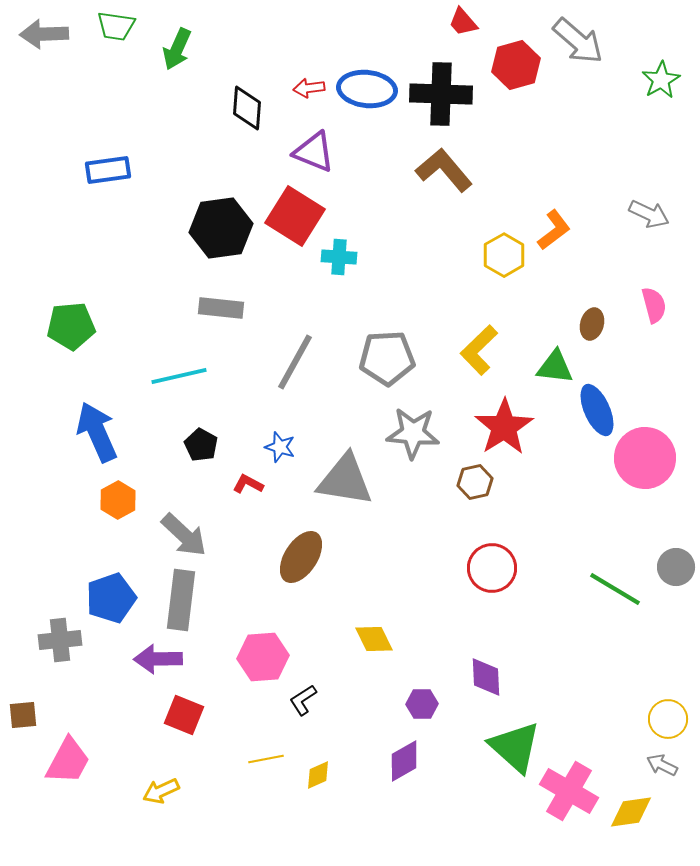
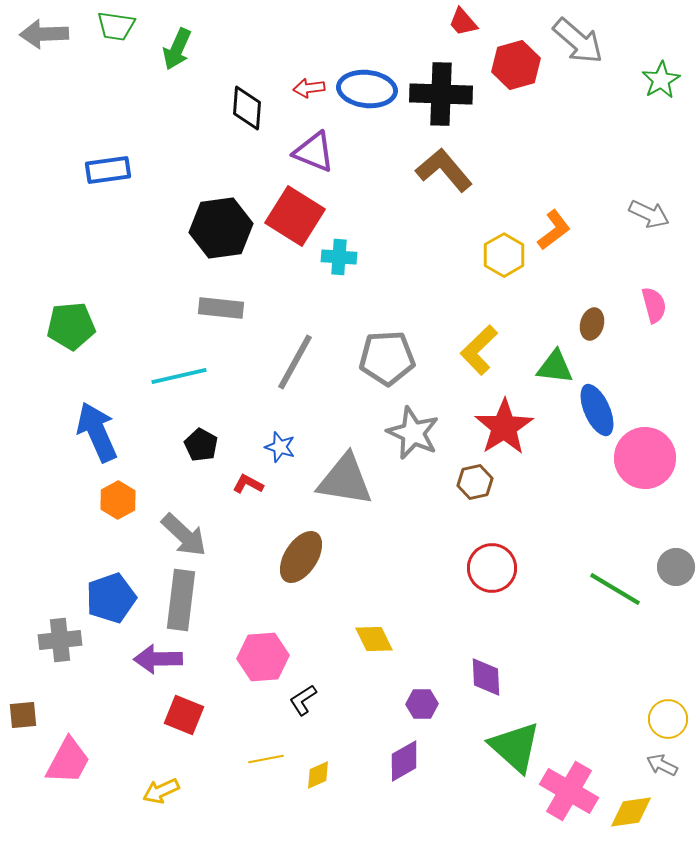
gray star at (413, 433): rotated 20 degrees clockwise
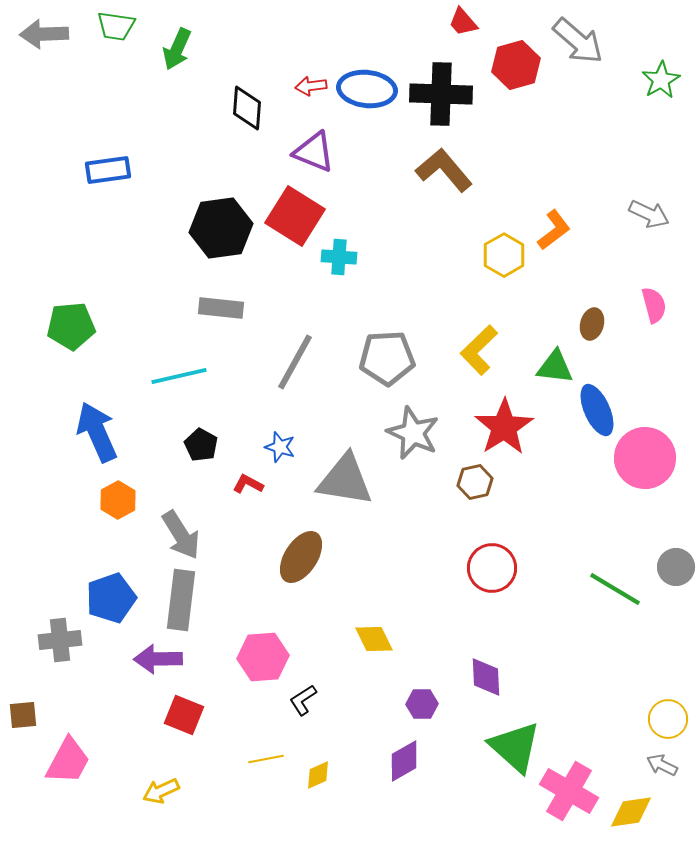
red arrow at (309, 88): moved 2 px right, 2 px up
gray arrow at (184, 535): moved 3 px left; rotated 15 degrees clockwise
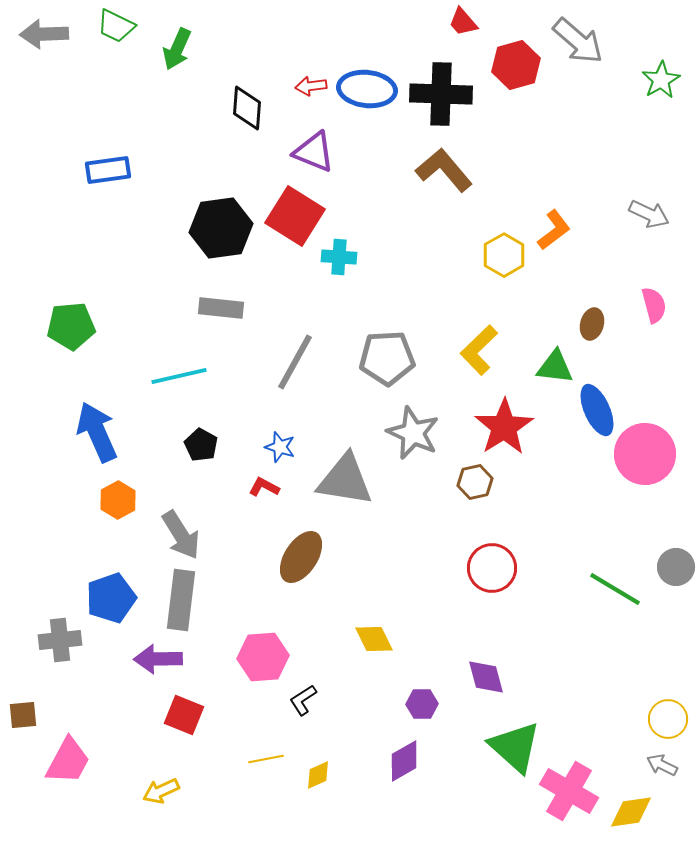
green trapezoid at (116, 26): rotated 18 degrees clockwise
pink circle at (645, 458): moved 4 px up
red L-shape at (248, 484): moved 16 px right, 3 px down
purple diamond at (486, 677): rotated 12 degrees counterclockwise
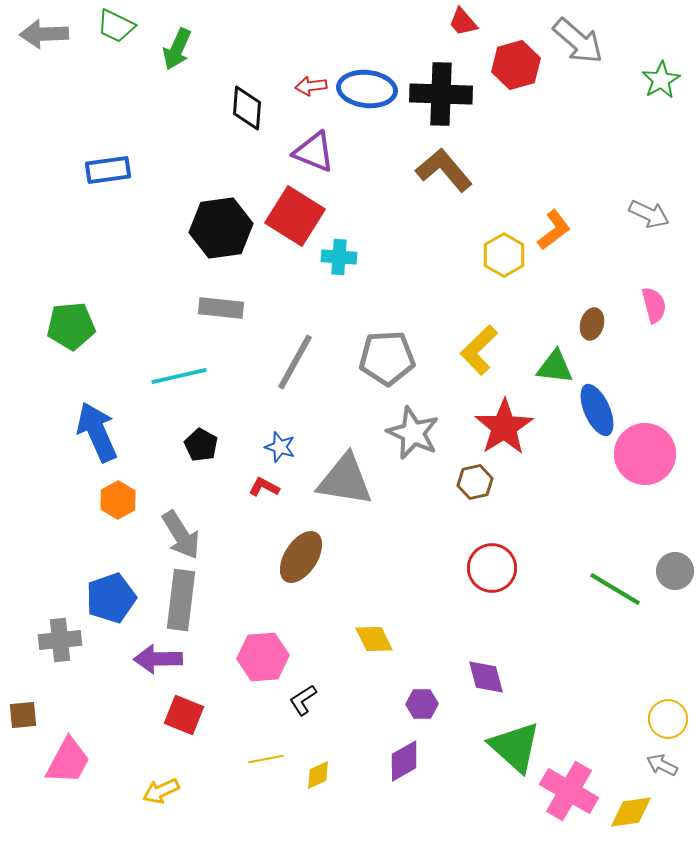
gray circle at (676, 567): moved 1 px left, 4 px down
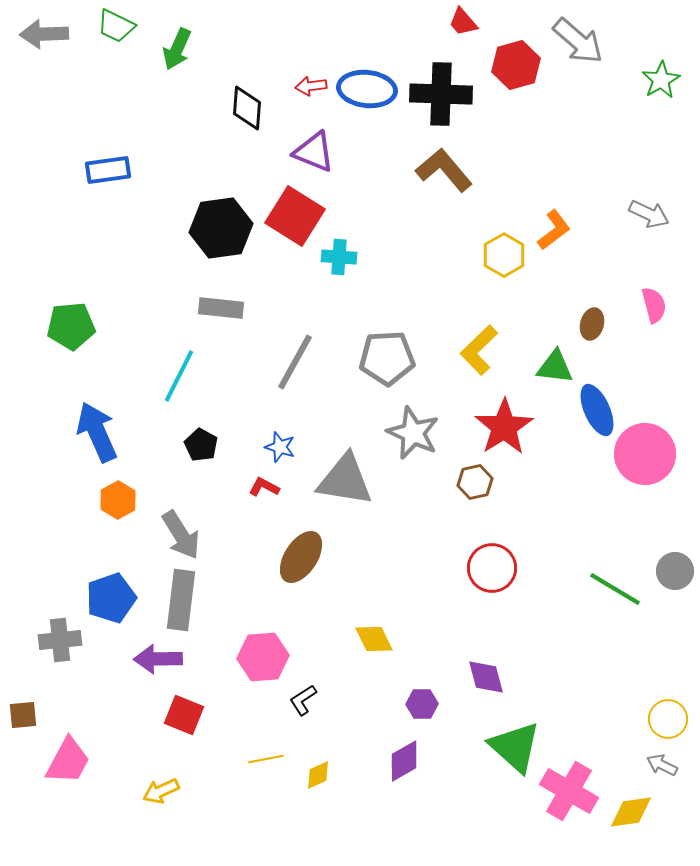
cyan line at (179, 376): rotated 50 degrees counterclockwise
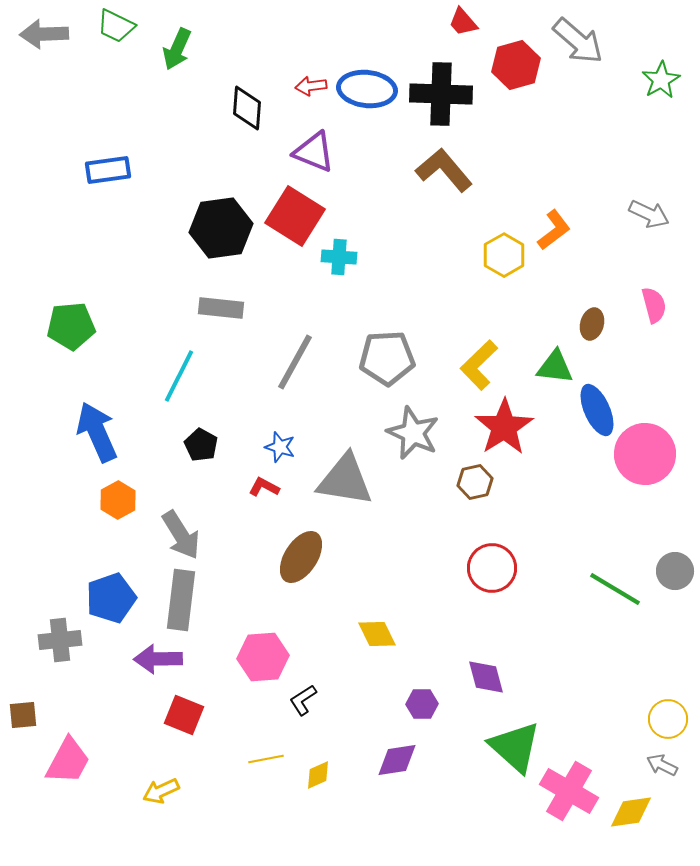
yellow L-shape at (479, 350): moved 15 px down
yellow diamond at (374, 639): moved 3 px right, 5 px up
purple diamond at (404, 761): moved 7 px left, 1 px up; rotated 21 degrees clockwise
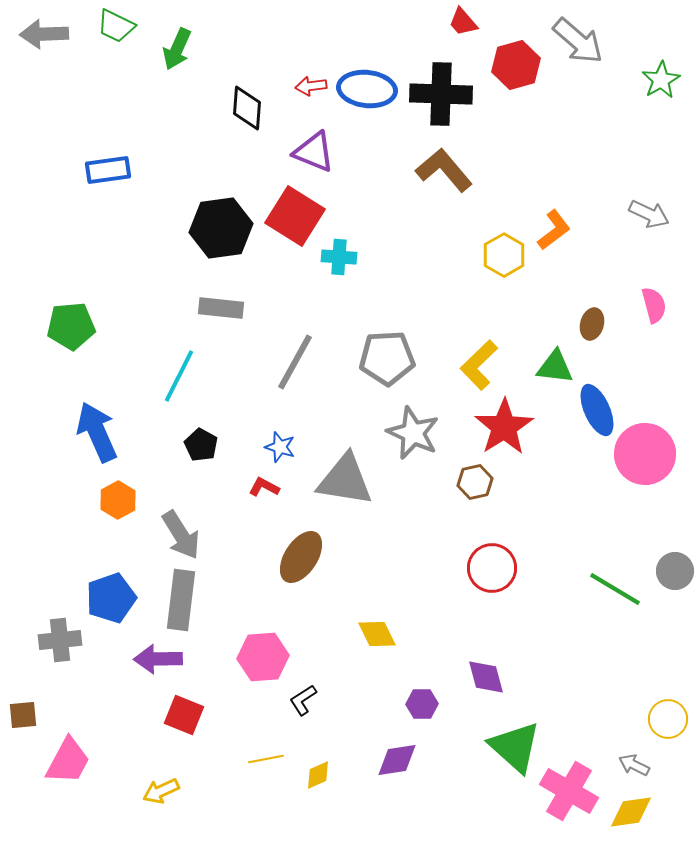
gray arrow at (662, 765): moved 28 px left
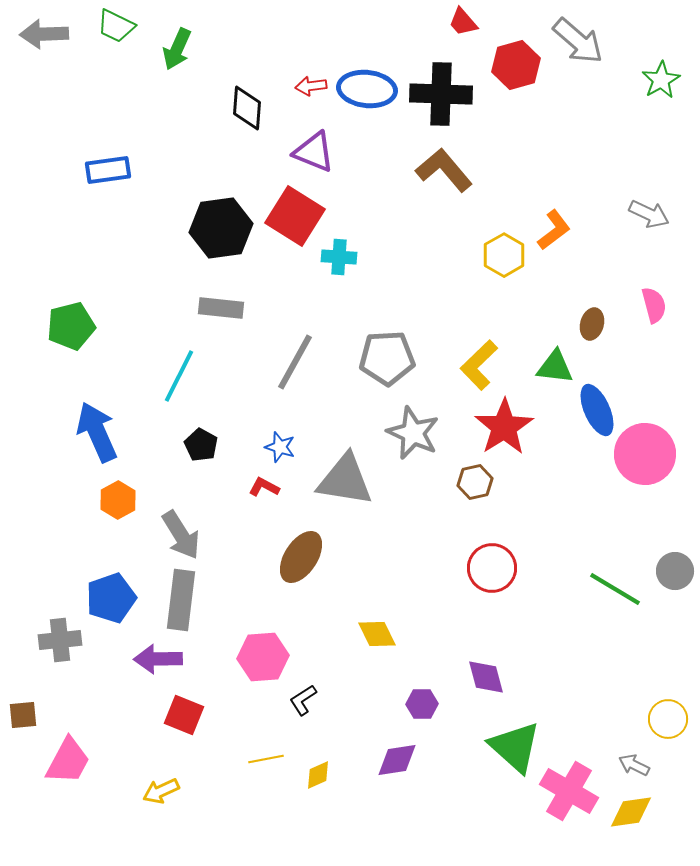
green pentagon at (71, 326): rotated 9 degrees counterclockwise
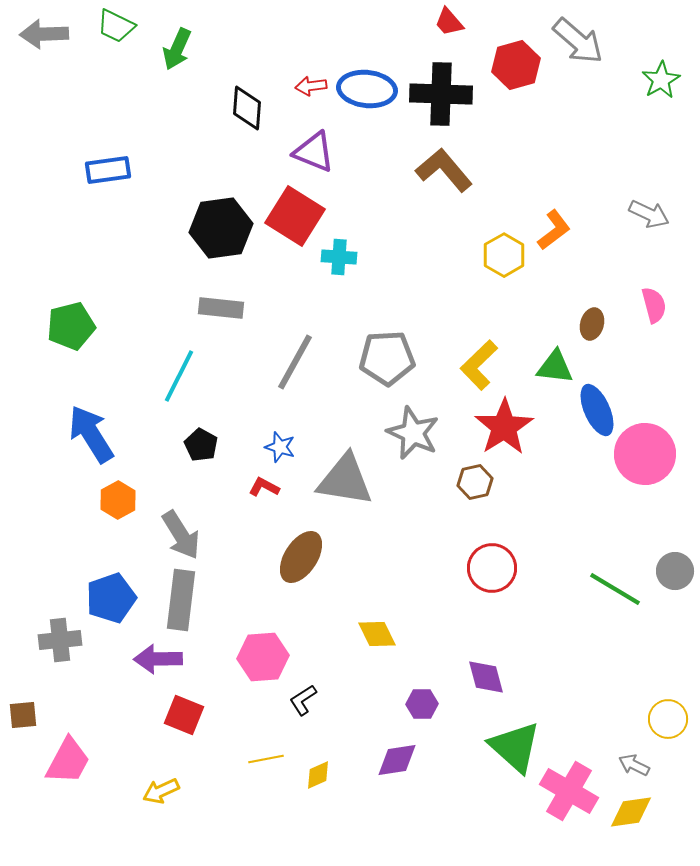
red trapezoid at (463, 22): moved 14 px left
blue arrow at (97, 432): moved 6 px left, 2 px down; rotated 8 degrees counterclockwise
